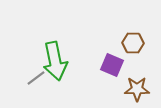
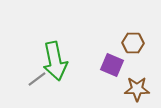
gray line: moved 1 px right, 1 px down
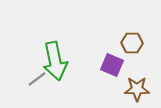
brown hexagon: moved 1 px left
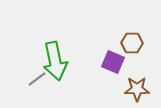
purple square: moved 1 px right, 3 px up
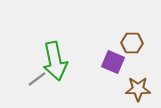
brown star: moved 1 px right
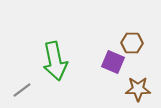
gray line: moved 15 px left, 11 px down
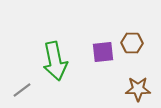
purple square: moved 10 px left, 10 px up; rotated 30 degrees counterclockwise
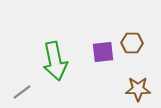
gray line: moved 2 px down
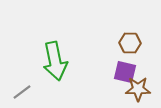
brown hexagon: moved 2 px left
purple square: moved 22 px right, 20 px down; rotated 20 degrees clockwise
